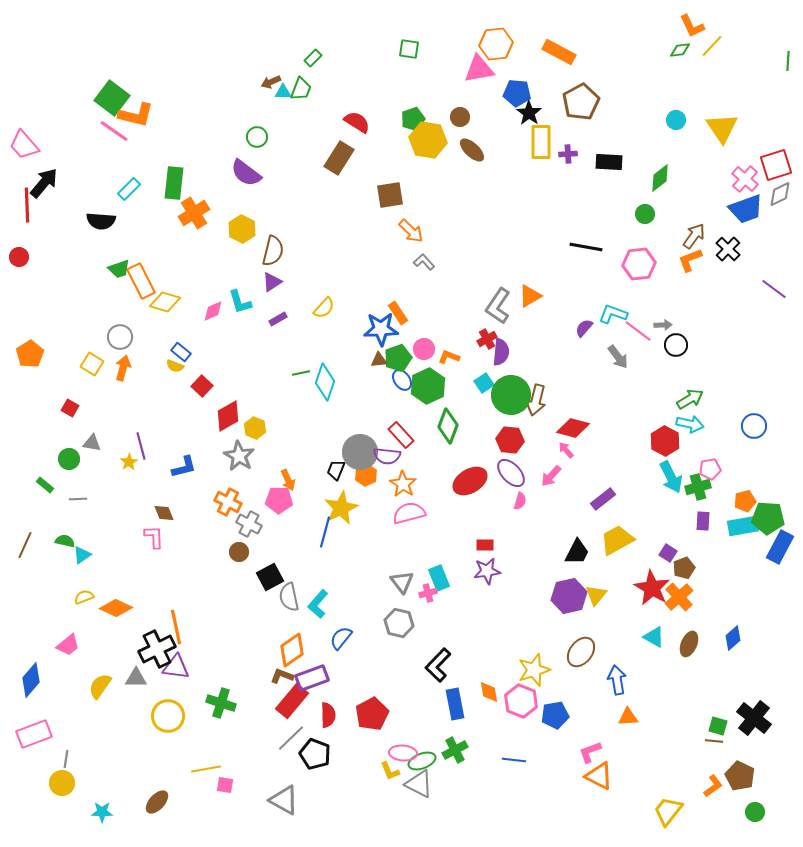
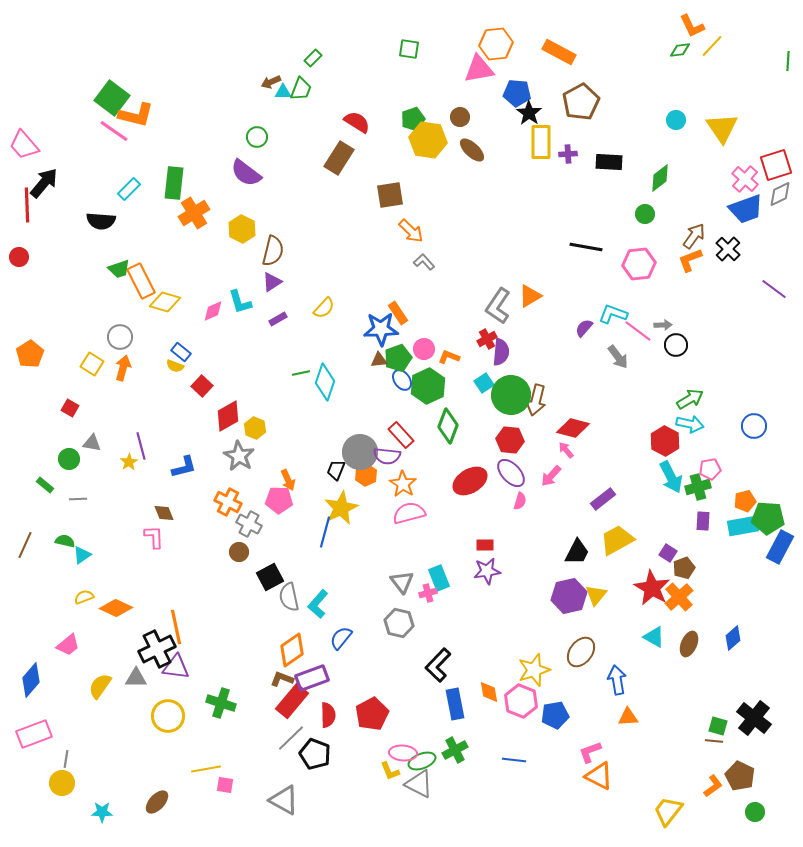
brown L-shape at (282, 676): moved 3 px down
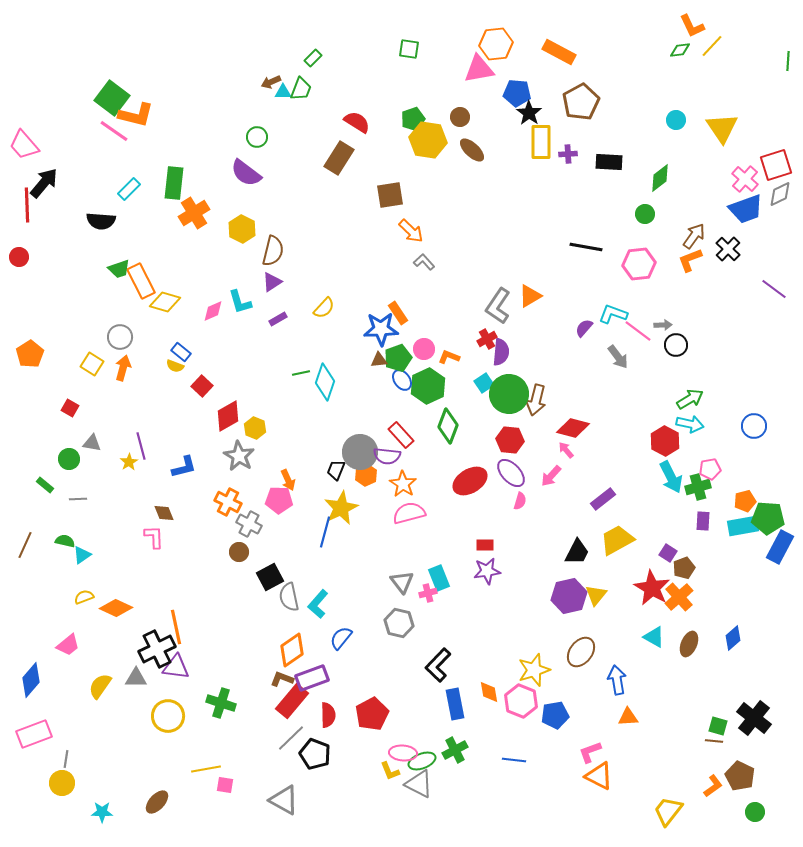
green circle at (511, 395): moved 2 px left, 1 px up
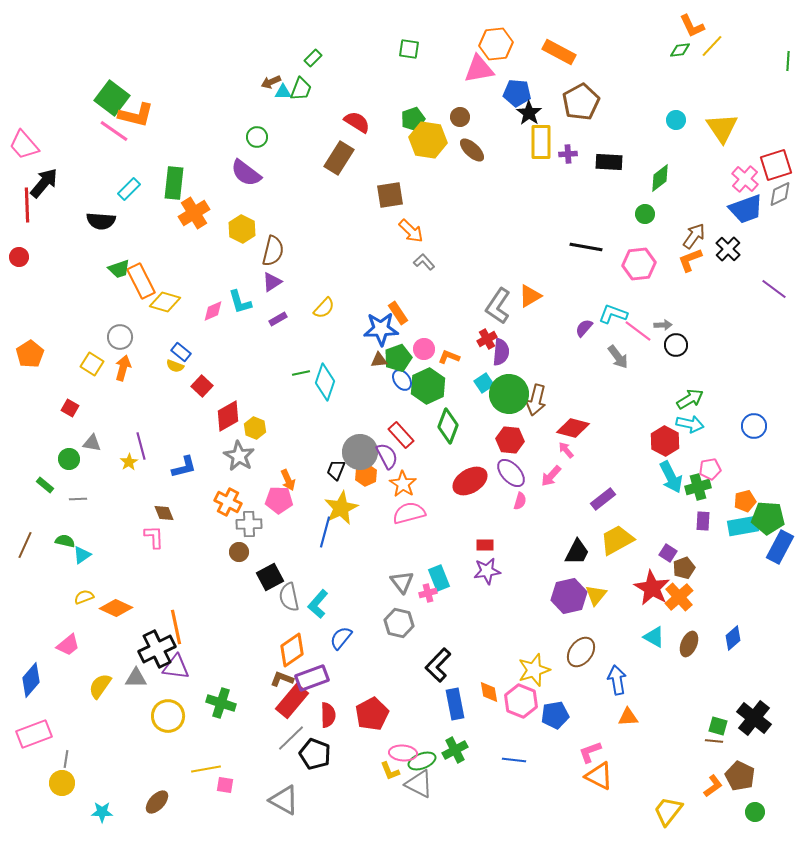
purple semicircle at (387, 456): rotated 124 degrees counterclockwise
gray cross at (249, 524): rotated 30 degrees counterclockwise
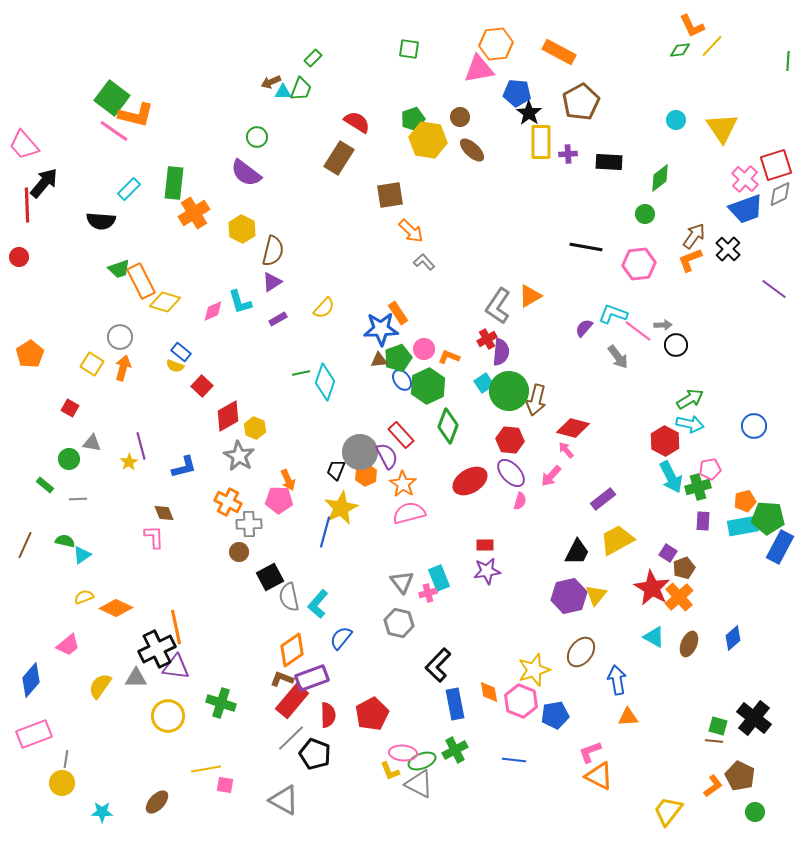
green circle at (509, 394): moved 3 px up
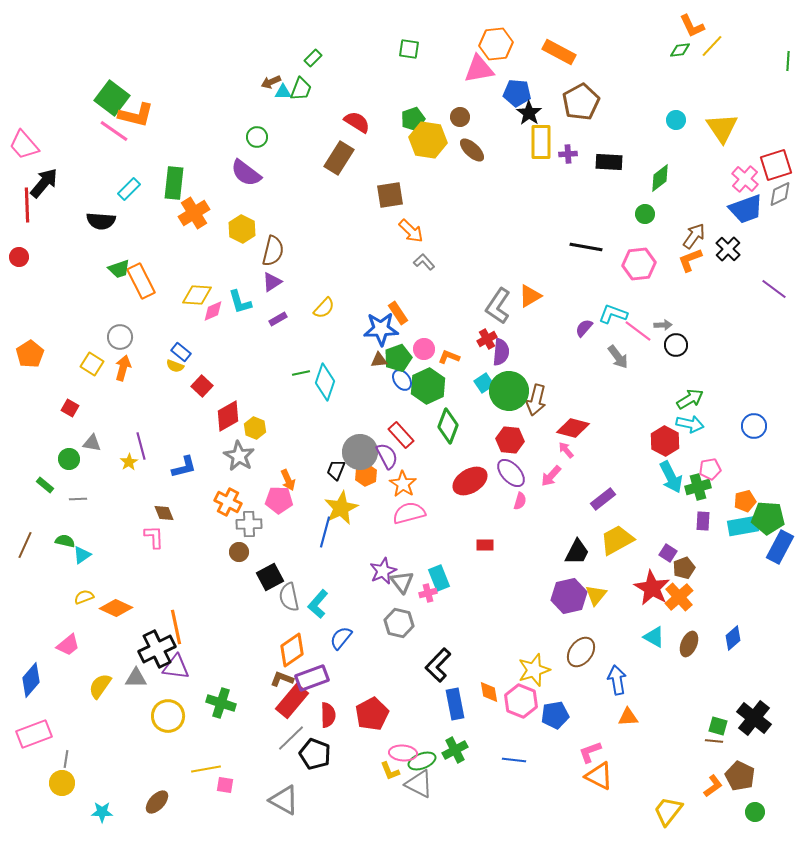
yellow diamond at (165, 302): moved 32 px right, 7 px up; rotated 12 degrees counterclockwise
purple star at (487, 571): moved 104 px left; rotated 16 degrees counterclockwise
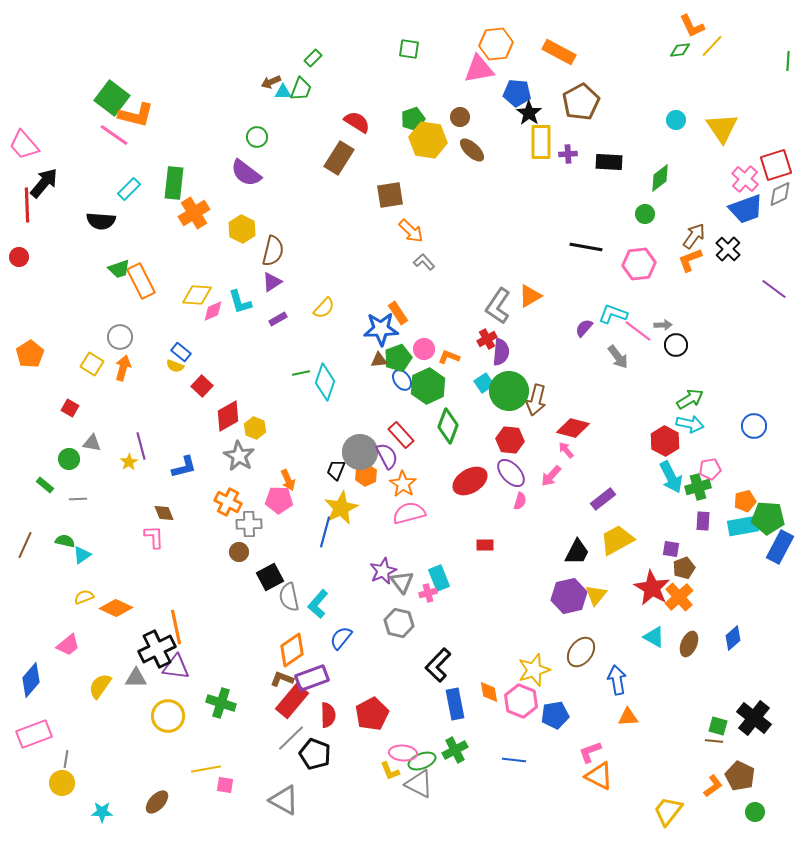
pink line at (114, 131): moved 4 px down
purple square at (668, 553): moved 3 px right, 4 px up; rotated 24 degrees counterclockwise
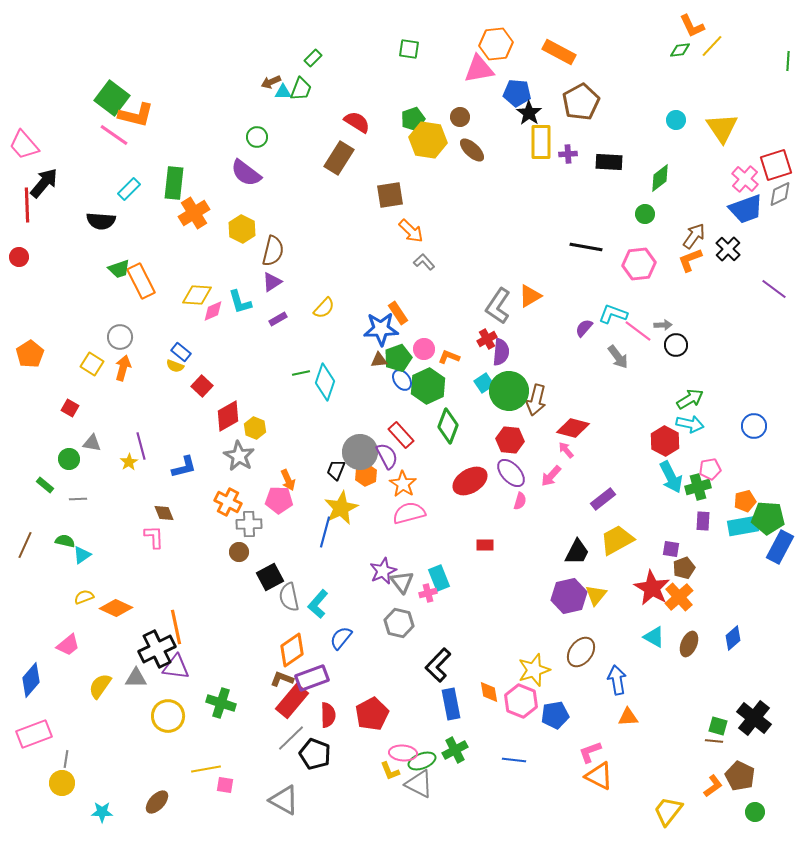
blue rectangle at (455, 704): moved 4 px left
